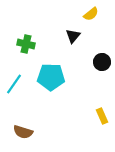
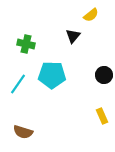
yellow semicircle: moved 1 px down
black circle: moved 2 px right, 13 px down
cyan pentagon: moved 1 px right, 2 px up
cyan line: moved 4 px right
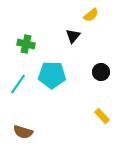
black circle: moved 3 px left, 3 px up
yellow rectangle: rotated 21 degrees counterclockwise
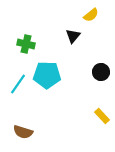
cyan pentagon: moved 5 px left
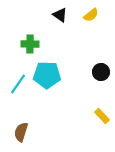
black triangle: moved 13 px left, 21 px up; rotated 35 degrees counterclockwise
green cross: moved 4 px right; rotated 12 degrees counterclockwise
brown semicircle: moved 2 px left; rotated 90 degrees clockwise
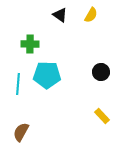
yellow semicircle: rotated 21 degrees counterclockwise
cyan line: rotated 30 degrees counterclockwise
brown semicircle: rotated 12 degrees clockwise
